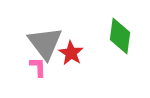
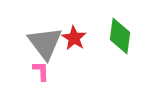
red star: moved 3 px right, 15 px up
pink L-shape: moved 3 px right, 4 px down
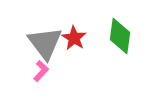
pink L-shape: rotated 45 degrees clockwise
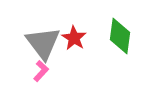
gray triangle: moved 2 px left
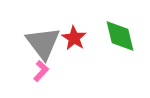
green diamond: rotated 21 degrees counterclockwise
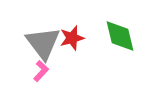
red star: moved 2 px left; rotated 25 degrees clockwise
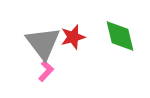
red star: moved 1 px right, 1 px up
pink L-shape: moved 5 px right
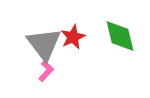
red star: rotated 10 degrees counterclockwise
gray triangle: moved 1 px right, 1 px down
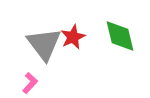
pink L-shape: moved 16 px left, 12 px down
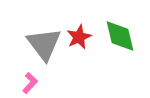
red star: moved 6 px right
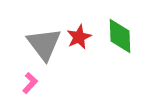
green diamond: rotated 12 degrees clockwise
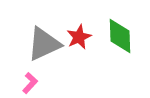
gray triangle: rotated 42 degrees clockwise
